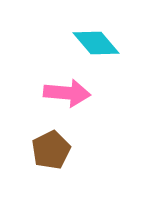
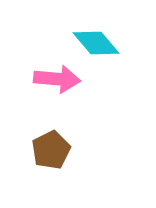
pink arrow: moved 10 px left, 14 px up
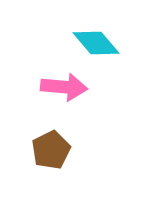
pink arrow: moved 7 px right, 8 px down
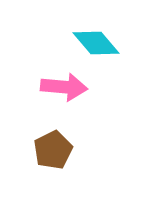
brown pentagon: moved 2 px right
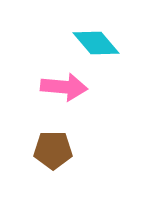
brown pentagon: rotated 27 degrees clockwise
